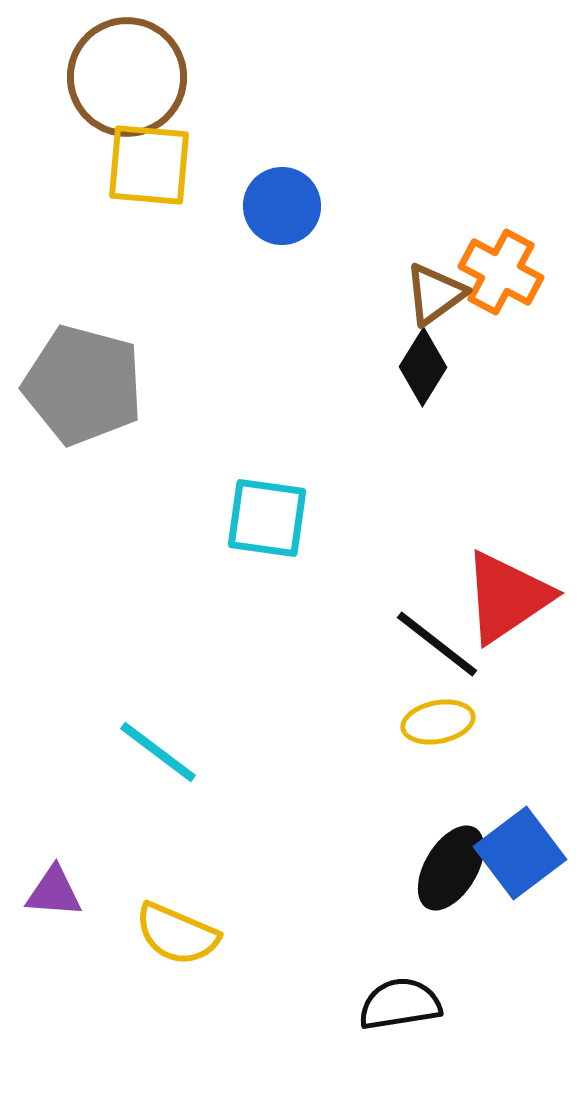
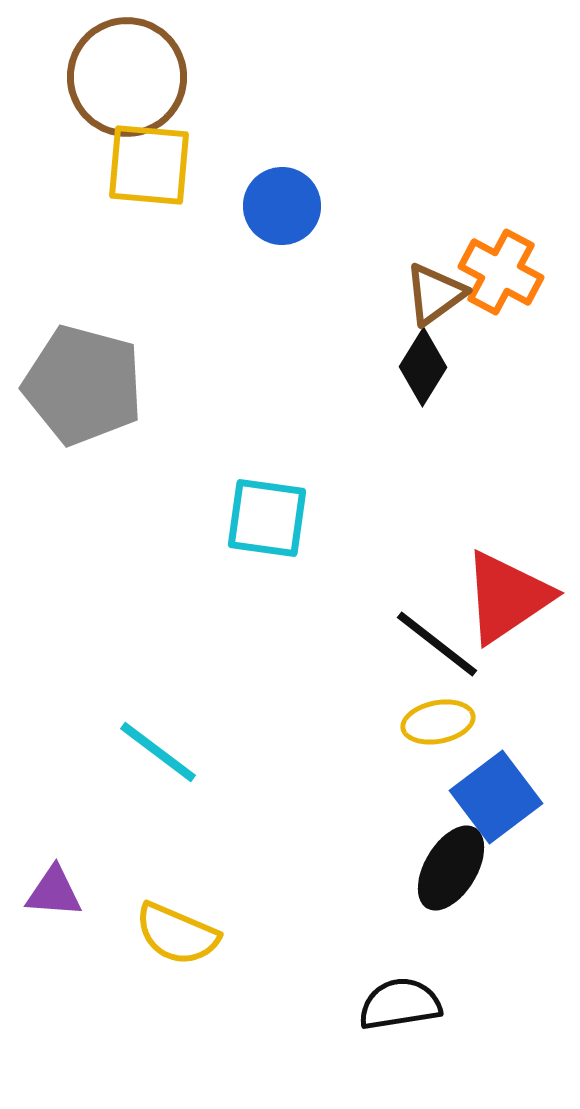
blue square: moved 24 px left, 56 px up
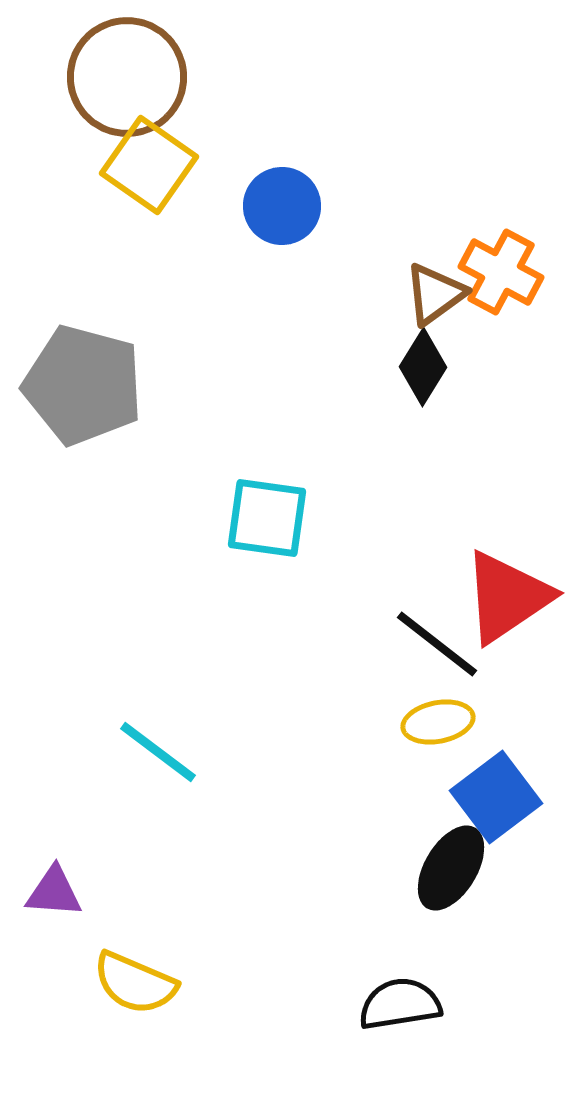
yellow square: rotated 30 degrees clockwise
yellow semicircle: moved 42 px left, 49 px down
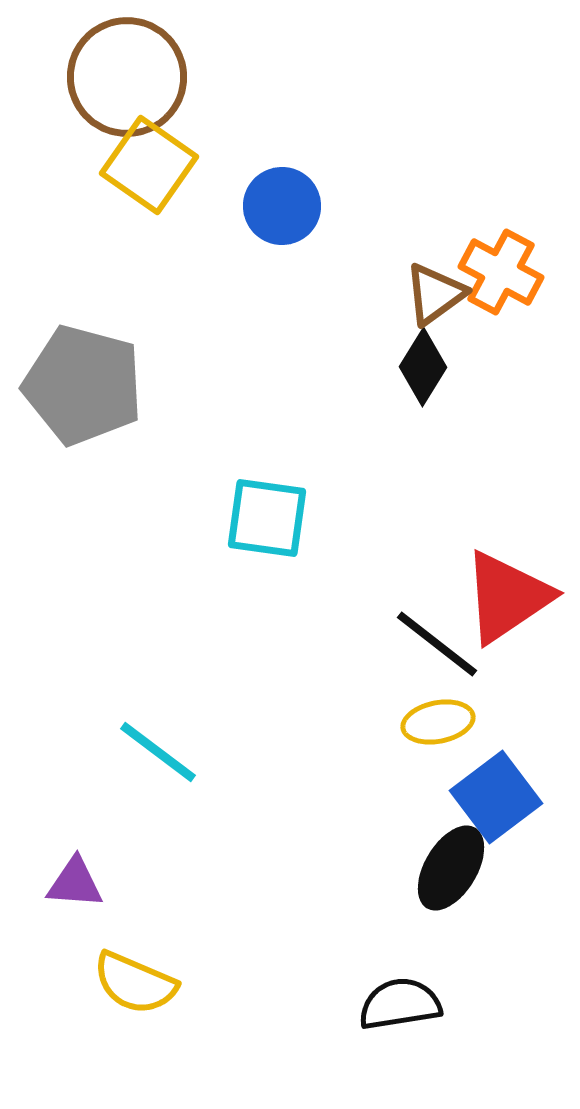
purple triangle: moved 21 px right, 9 px up
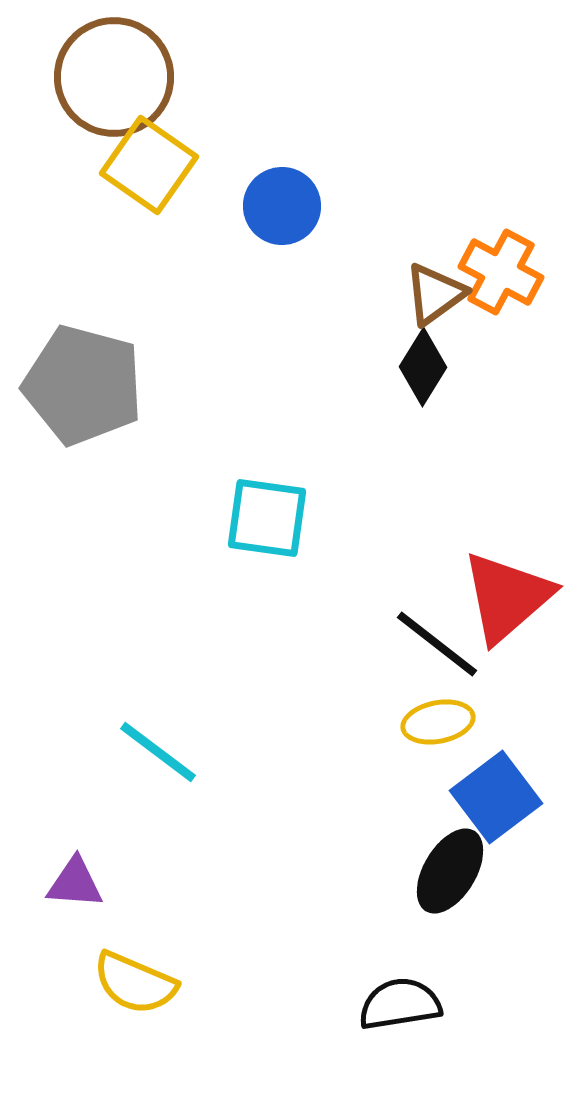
brown circle: moved 13 px left
red triangle: rotated 7 degrees counterclockwise
black ellipse: moved 1 px left, 3 px down
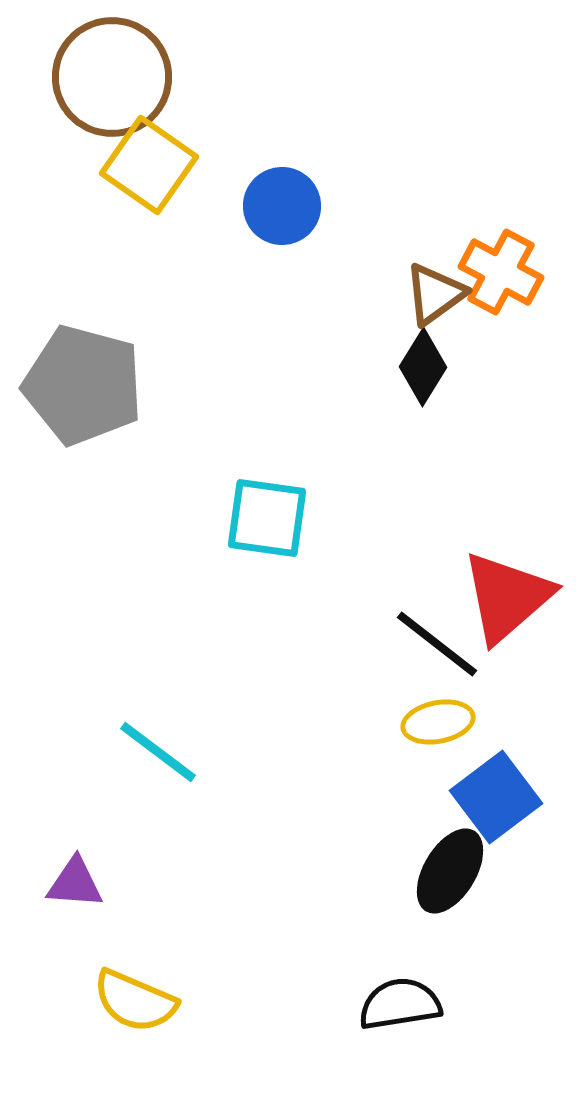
brown circle: moved 2 px left
yellow semicircle: moved 18 px down
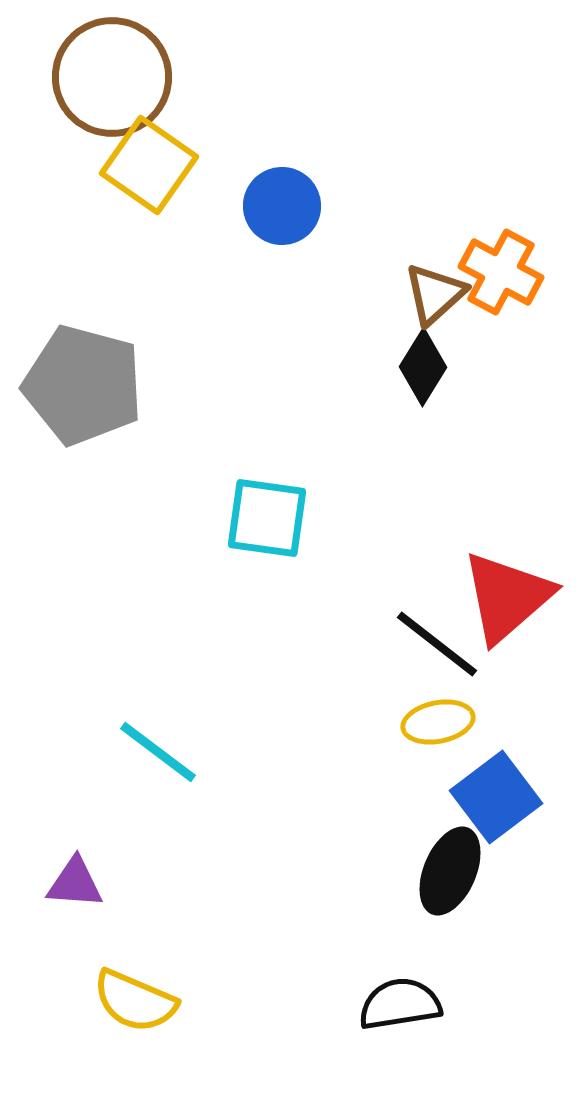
brown triangle: rotated 6 degrees counterclockwise
black ellipse: rotated 8 degrees counterclockwise
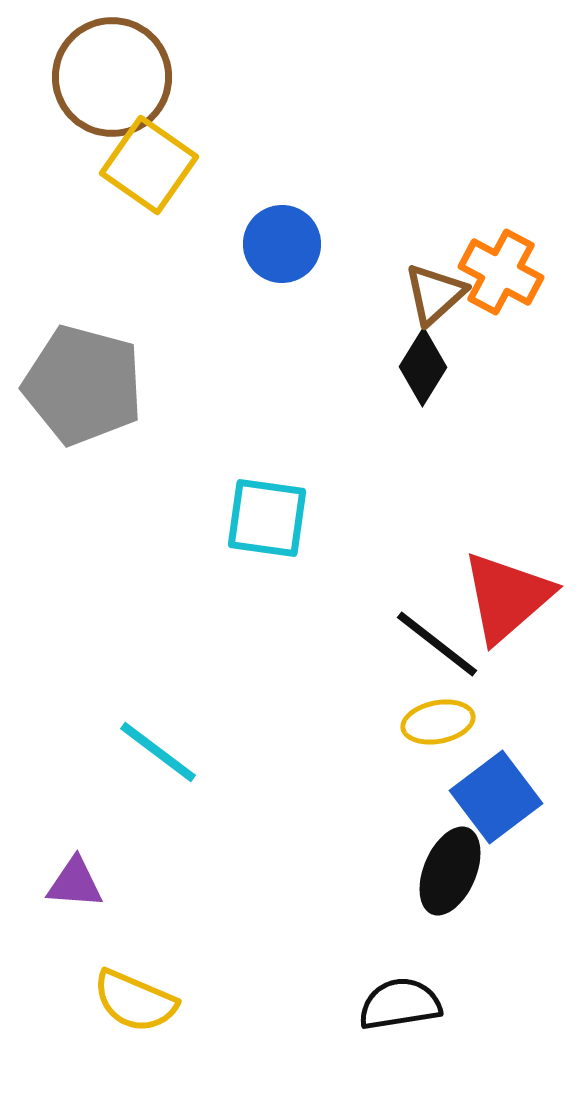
blue circle: moved 38 px down
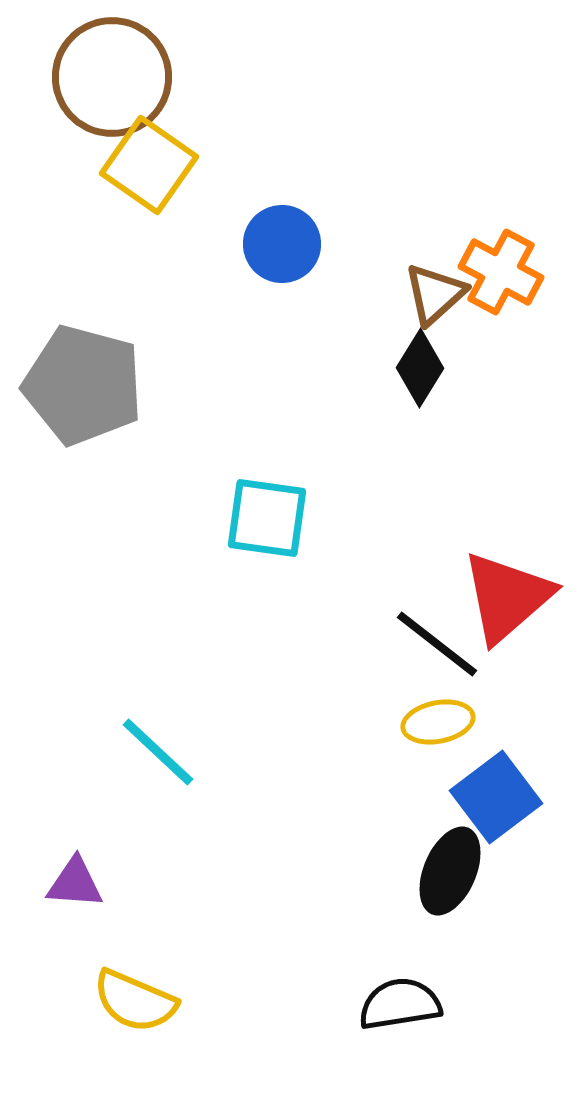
black diamond: moved 3 px left, 1 px down
cyan line: rotated 6 degrees clockwise
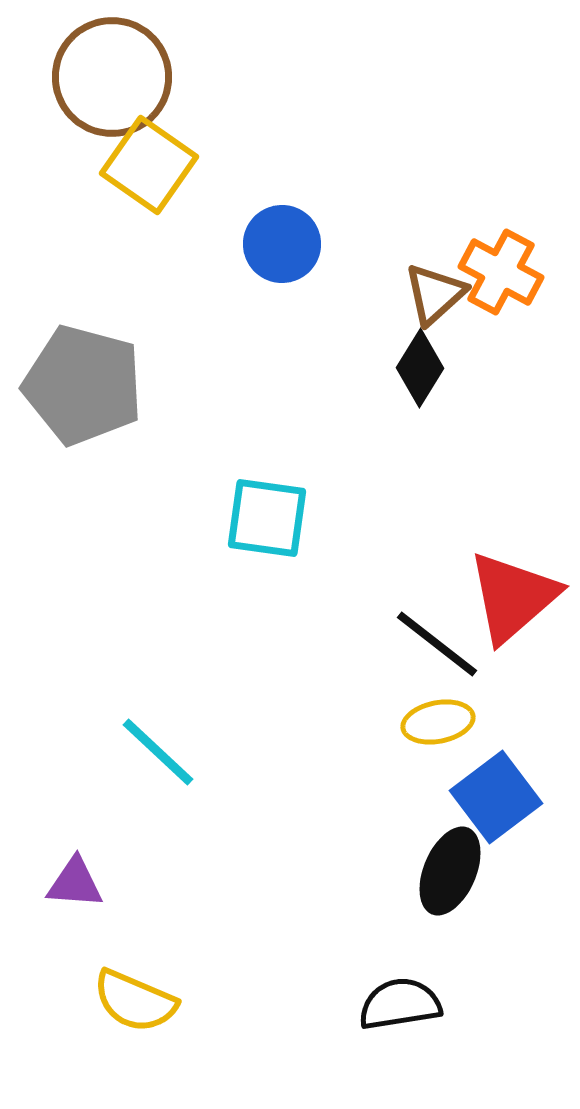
red triangle: moved 6 px right
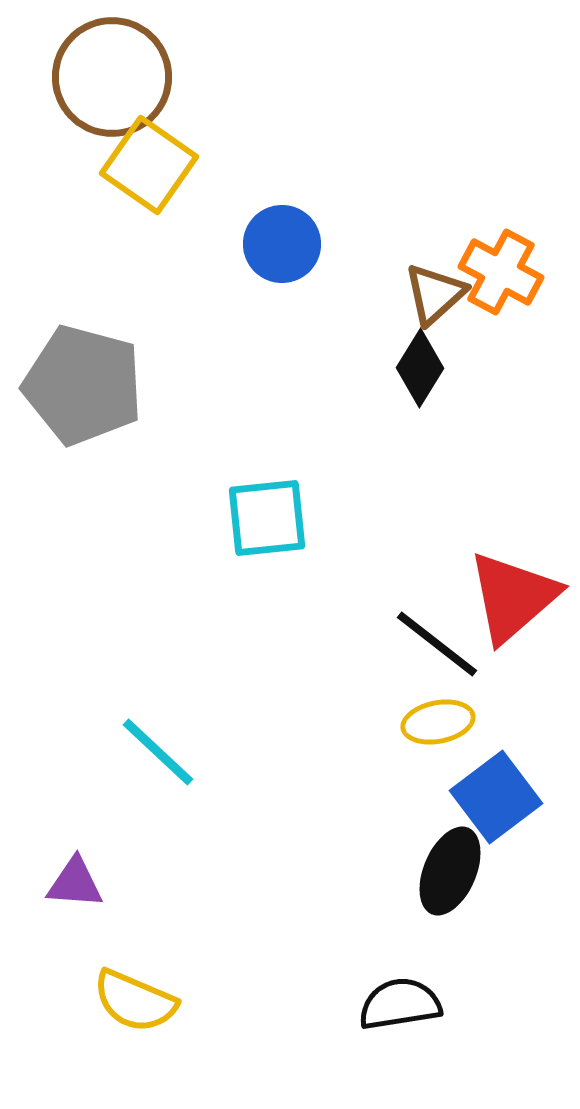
cyan square: rotated 14 degrees counterclockwise
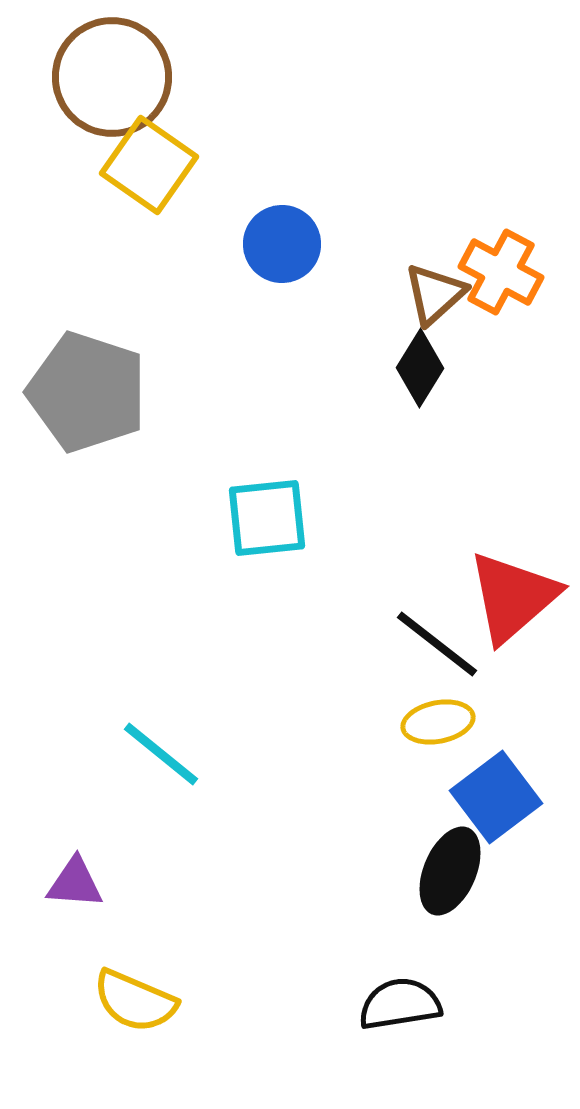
gray pentagon: moved 4 px right, 7 px down; rotated 3 degrees clockwise
cyan line: moved 3 px right, 2 px down; rotated 4 degrees counterclockwise
